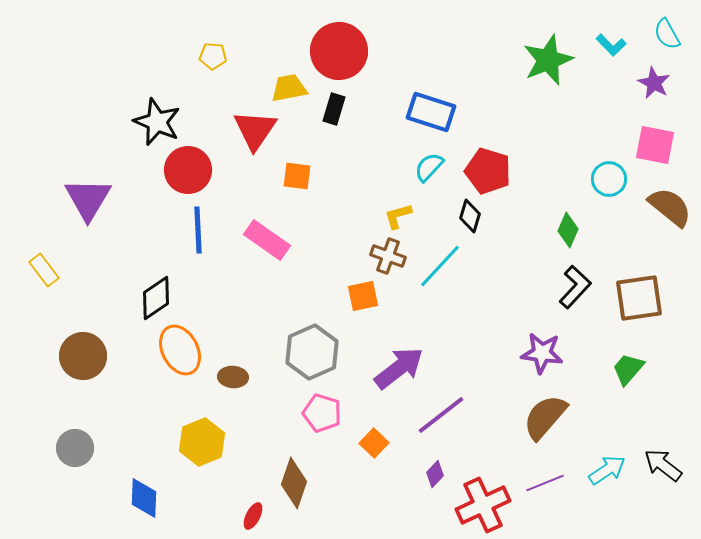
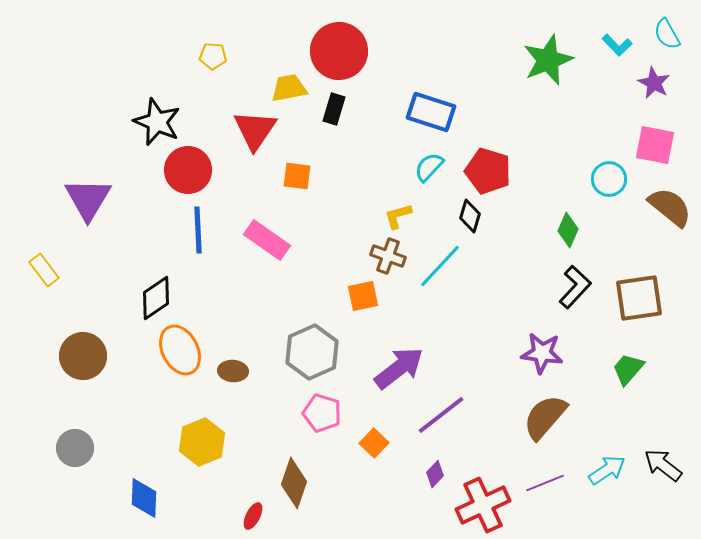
cyan L-shape at (611, 45): moved 6 px right
brown ellipse at (233, 377): moved 6 px up
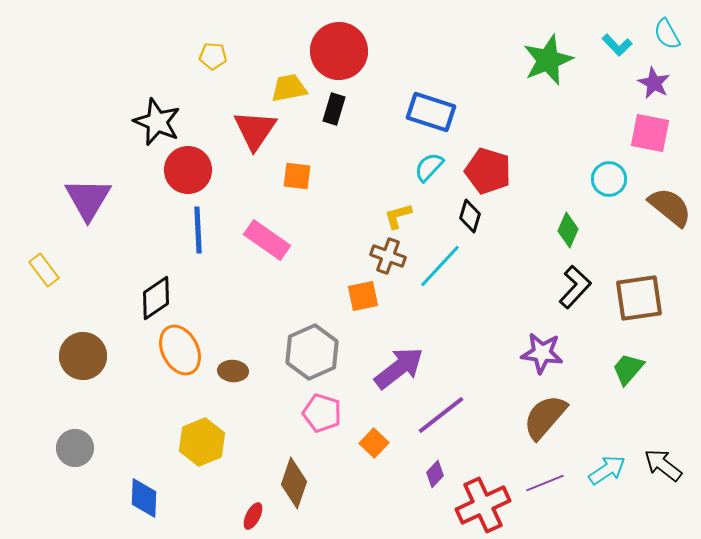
pink square at (655, 145): moved 5 px left, 12 px up
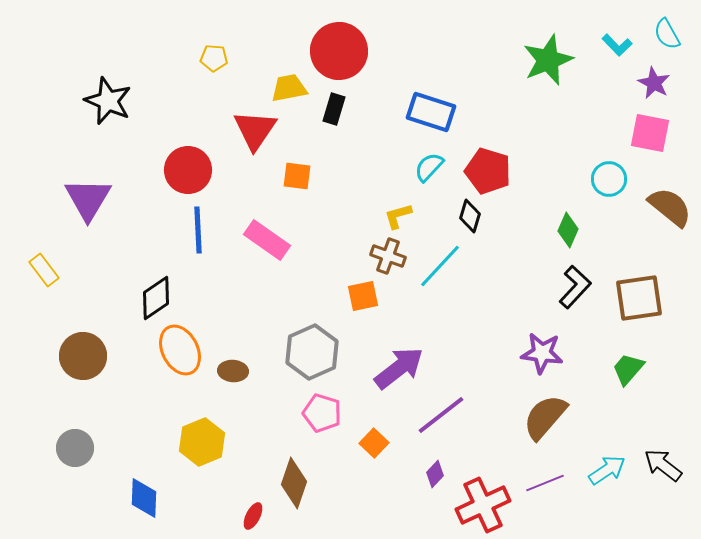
yellow pentagon at (213, 56): moved 1 px right, 2 px down
black star at (157, 122): moved 49 px left, 21 px up
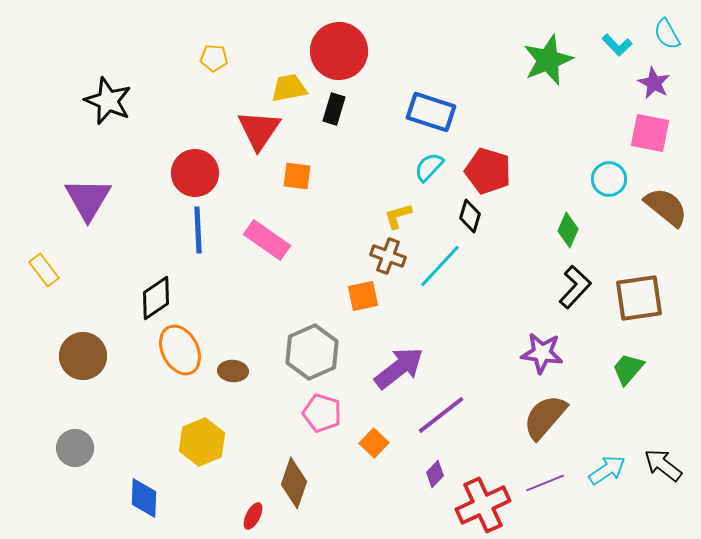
red triangle at (255, 130): moved 4 px right
red circle at (188, 170): moved 7 px right, 3 px down
brown semicircle at (670, 207): moved 4 px left
